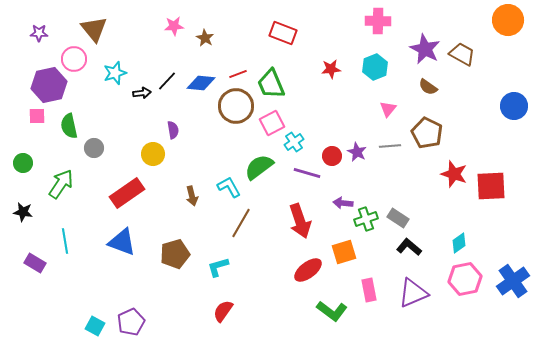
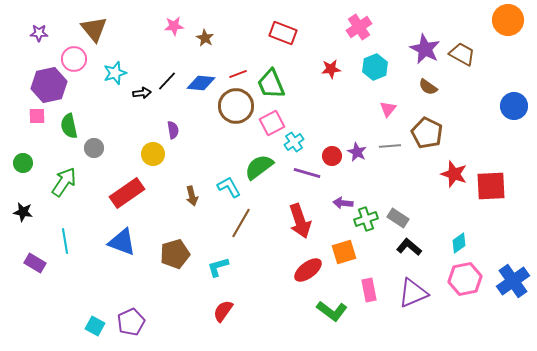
pink cross at (378, 21): moved 19 px left, 6 px down; rotated 35 degrees counterclockwise
green arrow at (61, 184): moved 3 px right, 2 px up
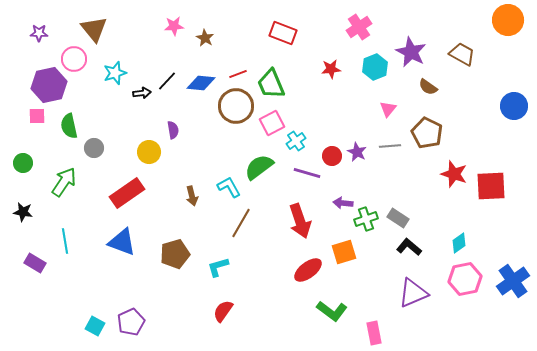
purple star at (425, 49): moved 14 px left, 3 px down
cyan cross at (294, 142): moved 2 px right, 1 px up
yellow circle at (153, 154): moved 4 px left, 2 px up
pink rectangle at (369, 290): moved 5 px right, 43 px down
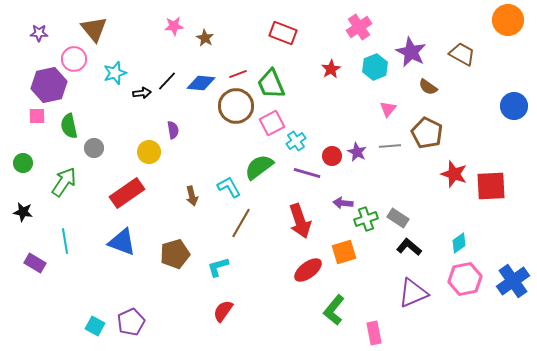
red star at (331, 69): rotated 24 degrees counterclockwise
green L-shape at (332, 311): moved 2 px right, 1 px up; rotated 92 degrees clockwise
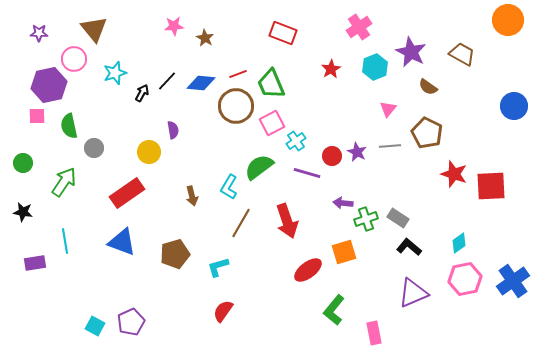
black arrow at (142, 93): rotated 54 degrees counterclockwise
cyan L-shape at (229, 187): rotated 120 degrees counterclockwise
red arrow at (300, 221): moved 13 px left
purple rectangle at (35, 263): rotated 40 degrees counterclockwise
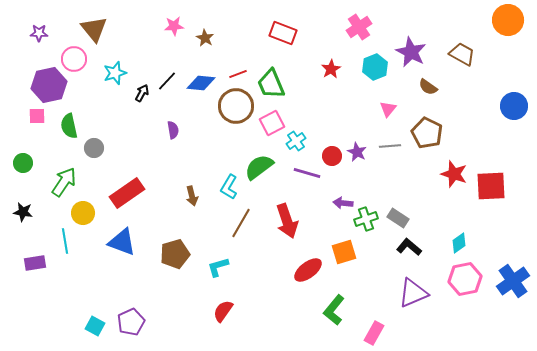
yellow circle at (149, 152): moved 66 px left, 61 px down
pink rectangle at (374, 333): rotated 40 degrees clockwise
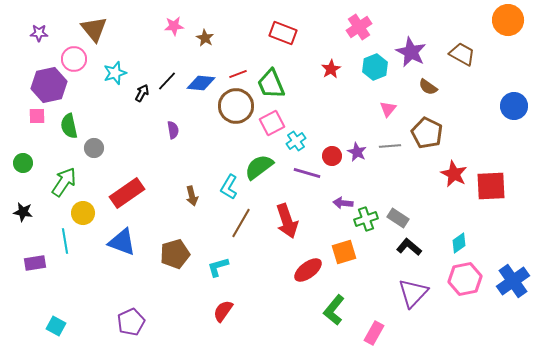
red star at (454, 174): rotated 8 degrees clockwise
purple triangle at (413, 293): rotated 24 degrees counterclockwise
cyan square at (95, 326): moved 39 px left
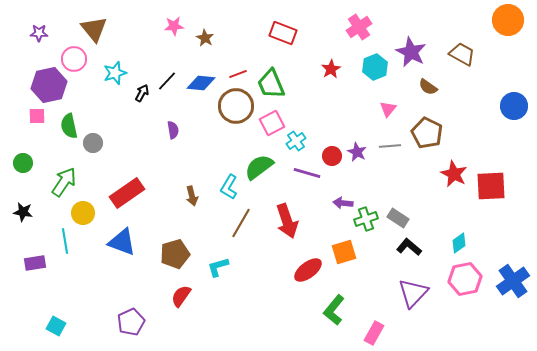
gray circle at (94, 148): moved 1 px left, 5 px up
red semicircle at (223, 311): moved 42 px left, 15 px up
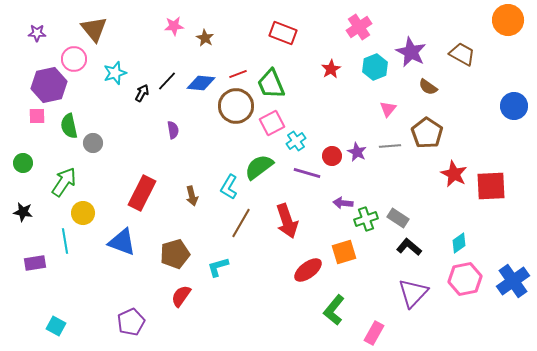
purple star at (39, 33): moved 2 px left
brown pentagon at (427, 133): rotated 8 degrees clockwise
red rectangle at (127, 193): moved 15 px right; rotated 28 degrees counterclockwise
